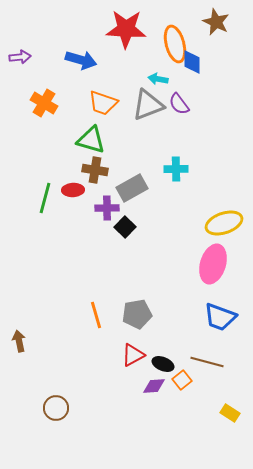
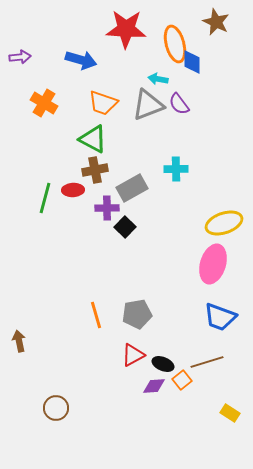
green triangle: moved 2 px right, 1 px up; rotated 12 degrees clockwise
brown cross: rotated 20 degrees counterclockwise
brown line: rotated 32 degrees counterclockwise
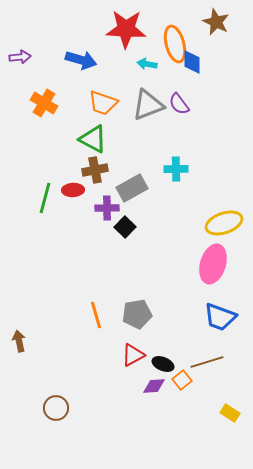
cyan arrow: moved 11 px left, 15 px up
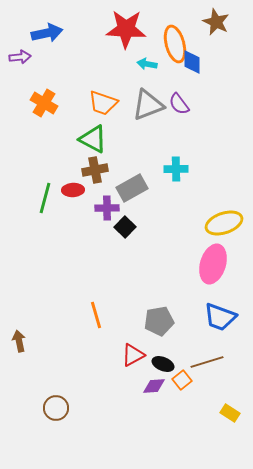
blue arrow: moved 34 px left, 27 px up; rotated 28 degrees counterclockwise
gray pentagon: moved 22 px right, 7 px down
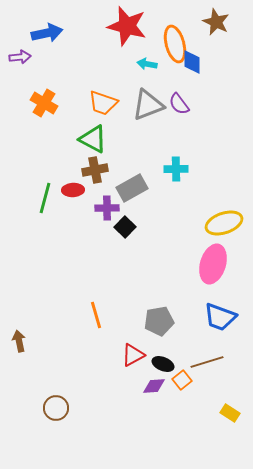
red star: moved 1 px right, 3 px up; rotated 12 degrees clockwise
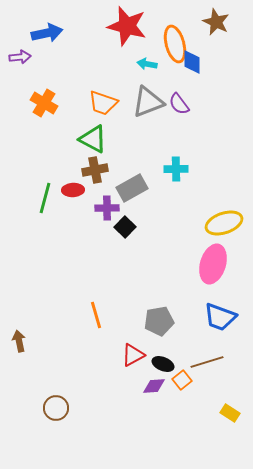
gray triangle: moved 3 px up
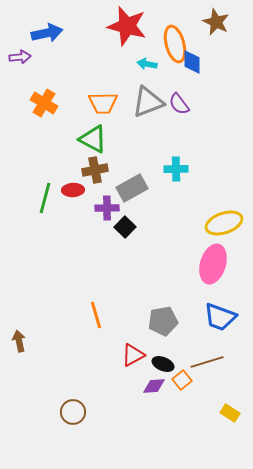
orange trapezoid: rotated 20 degrees counterclockwise
gray pentagon: moved 4 px right
brown circle: moved 17 px right, 4 px down
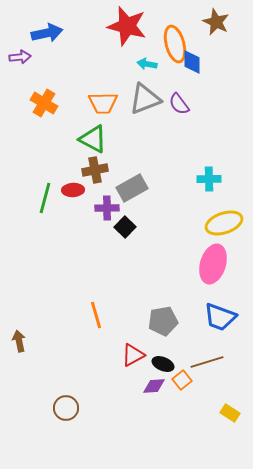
gray triangle: moved 3 px left, 3 px up
cyan cross: moved 33 px right, 10 px down
brown circle: moved 7 px left, 4 px up
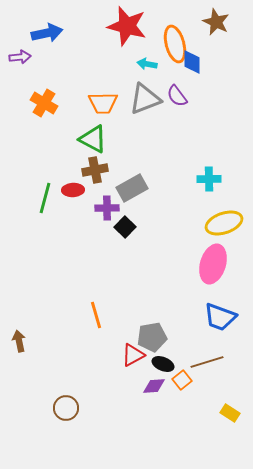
purple semicircle: moved 2 px left, 8 px up
gray pentagon: moved 11 px left, 16 px down
